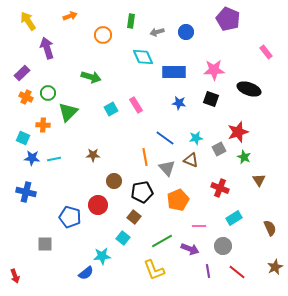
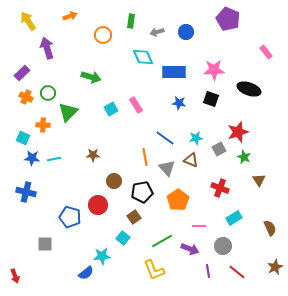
orange pentagon at (178, 200): rotated 10 degrees counterclockwise
brown square at (134, 217): rotated 16 degrees clockwise
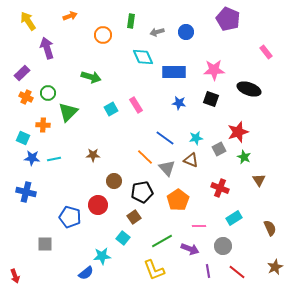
orange line at (145, 157): rotated 36 degrees counterclockwise
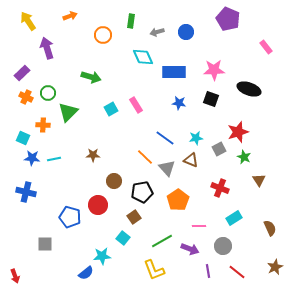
pink rectangle at (266, 52): moved 5 px up
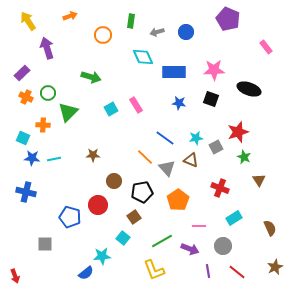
gray square at (219, 149): moved 3 px left, 2 px up
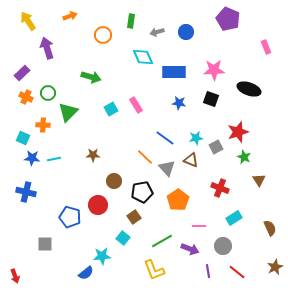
pink rectangle at (266, 47): rotated 16 degrees clockwise
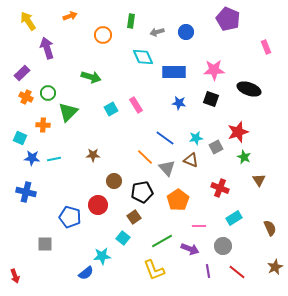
cyan square at (23, 138): moved 3 px left
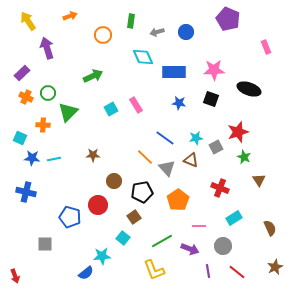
green arrow at (91, 77): moved 2 px right, 1 px up; rotated 42 degrees counterclockwise
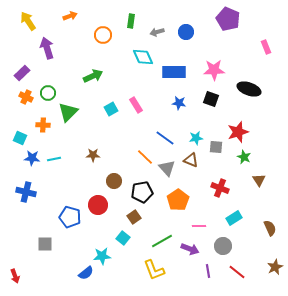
gray square at (216, 147): rotated 32 degrees clockwise
